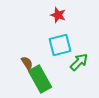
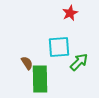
red star: moved 12 px right, 2 px up; rotated 28 degrees clockwise
cyan square: moved 1 px left, 2 px down; rotated 10 degrees clockwise
green rectangle: rotated 28 degrees clockwise
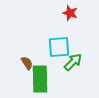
red star: rotated 28 degrees counterclockwise
green arrow: moved 6 px left
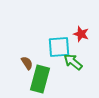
red star: moved 11 px right, 21 px down
green arrow: rotated 96 degrees counterclockwise
green rectangle: rotated 16 degrees clockwise
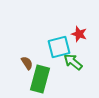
red star: moved 2 px left
cyan square: rotated 10 degrees counterclockwise
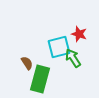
green arrow: moved 4 px up; rotated 18 degrees clockwise
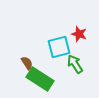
green arrow: moved 2 px right, 6 px down
green rectangle: rotated 72 degrees counterclockwise
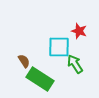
red star: moved 3 px up
cyan square: rotated 15 degrees clockwise
brown semicircle: moved 3 px left, 2 px up
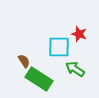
red star: moved 3 px down
green arrow: moved 5 px down; rotated 24 degrees counterclockwise
green rectangle: moved 1 px left
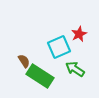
red star: rotated 28 degrees clockwise
cyan square: rotated 25 degrees counterclockwise
green rectangle: moved 1 px right, 3 px up
